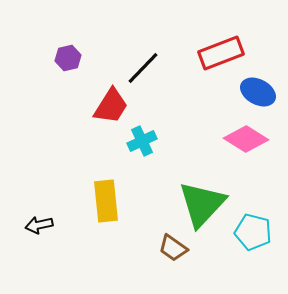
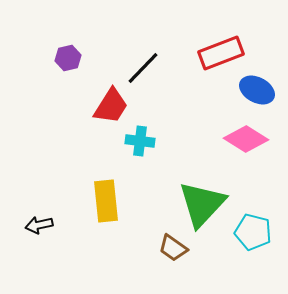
blue ellipse: moved 1 px left, 2 px up
cyan cross: moved 2 px left; rotated 32 degrees clockwise
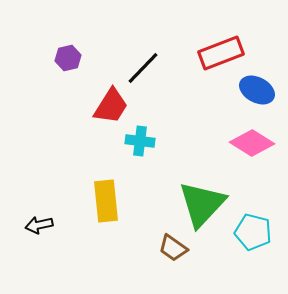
pink diamond: moved 6 px right, 4 px down
